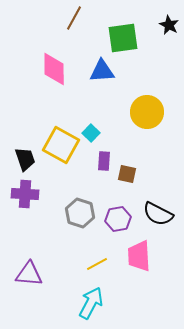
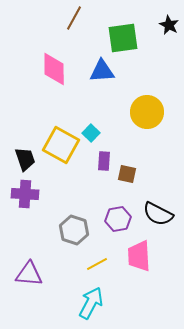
gray hexagon: moved 6 px left, 17 px down
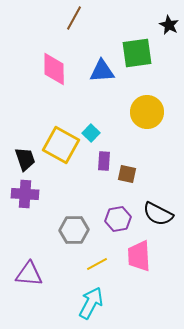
green square: moved 14 px right, 15 px down
gray hexagon: rotated 20 degrees counterclockwise
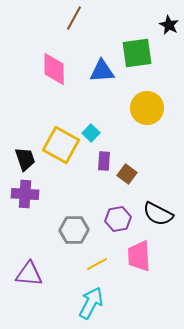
yellow circle: moved 4 px up
brown square: rotated 24 degrees clockwise
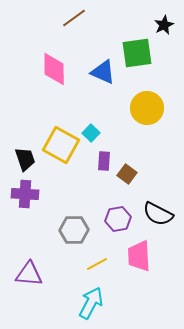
brown line: rotated 25 degrees clockwise
black star: moved 5 px left; rotated 18 degrees clockwise
blue triangle: moved 1 px right, 1 px down; rotated 28 degrees clockwise
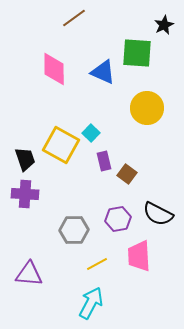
green square: rotated 12 degrees clockwise
purple rectangle: rotated 18 degrees counterclockwise
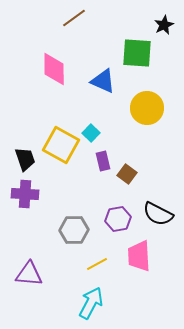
blue triangle: moved 9 px down
purple rectangle: moved 1 px left
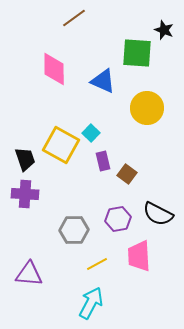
black star: moved 5 px down; rotated 24 degrees counterclockwise
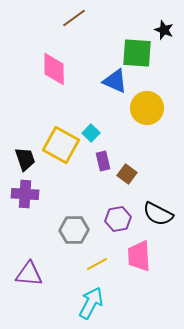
blue triangle: moved 12 px right
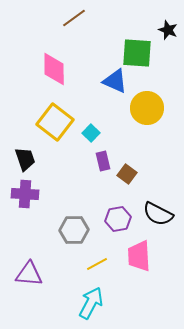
black star: moved 4 px right
yellow square: moved 6 px left, 23 px up; rotated 9 degrees clockwise
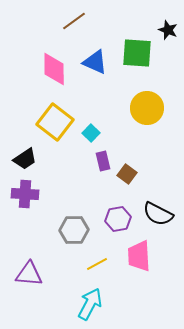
brown line: moved 3 px down
blue triangle: moved 20 px left, 19 px up
black trapezoid: rotated 75 degrees clockwise
cyan arrow: moved 1 px left, 1 px down
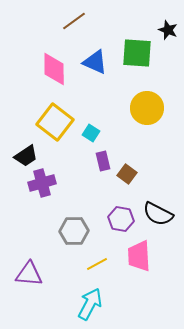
cyan square: rotated 12 degrees counterclockwise
black trapezoid: moved 1 px right, 3 px up
purple cross: moved 17 px right, 11 px up; rotated 20 degrees counterclockwise
purple hexagon: moved 3 px right; rotated 20 degrees clockwise
gray hexagon: moved 1 px down
